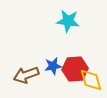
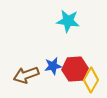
yellow diamond: rotated 45 degrees clockwise
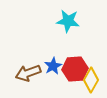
blue star: rotated 18 degrees counterclockwise
brown arrow: moved 2 px right, 2 px up
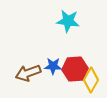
blue star: rotated 30 degrees clockwise
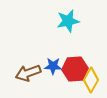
cyan star: rotated 20 degrees counterclockwise
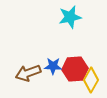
cyan star: moved 2 px right, 4 px up
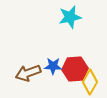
yellow diamond: moved 1 px left, 2 px down
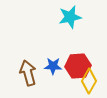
red hexagon: moved 3 px right, 3 px up
brown arrow: rotated 95 degrees clockwise
yellow diamond: moved 1 px left, 1 px up
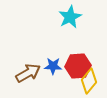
cyan star: rotated 15 degrees counterclockwise
brown arrow: rotated 75 degrees clockwise
yellow diamond: rotated 10 degrees clockwise
